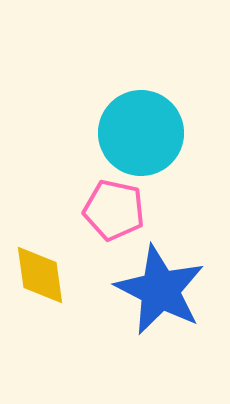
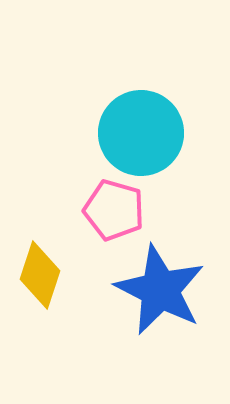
pink pentagon: rotated 4 degrees clockwise
yellow diamond: rotated 26 degrees clockwise
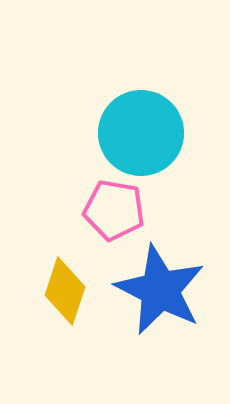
pink pentagon: rotated 6 degrees counterclockwise
yellow diamond: moved 25 px right, 16 px down
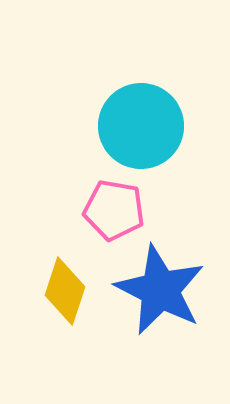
cyan circle: moved 7 px up
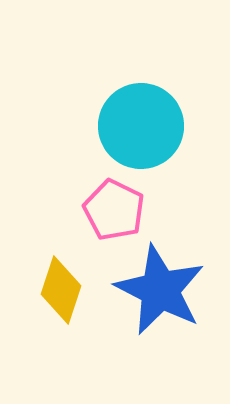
pink pentagon: rotated 16 degrees clockwise
yellow diamond: moved 4 px left, 1 px up
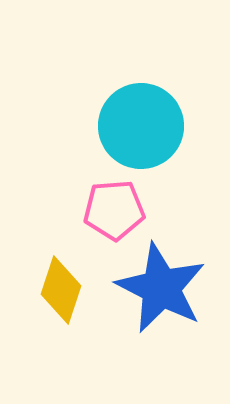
pink pentagon: rotated 30 degrees counterclockwise
blue star: moved 1 px right, 2 px up
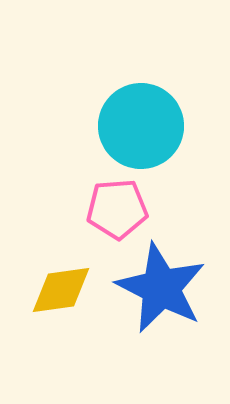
pink pentagon: moved 3 px right, 1 px up
yellow diamond: rotated 64 degrees clockwise
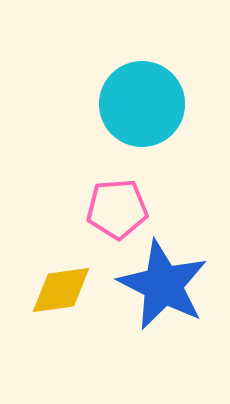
cyan circle: moved 1 px right, 22 px up
blue star: moved 2 px right, 3 px up
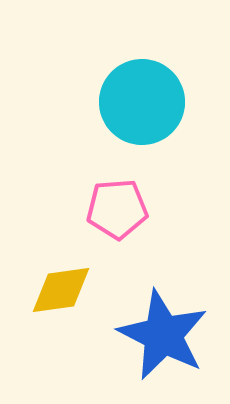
cyan circle: moved 2 px up
blue star: moved 50 px down
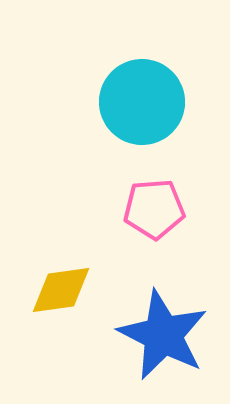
pink pentagon: moved 37 px right
